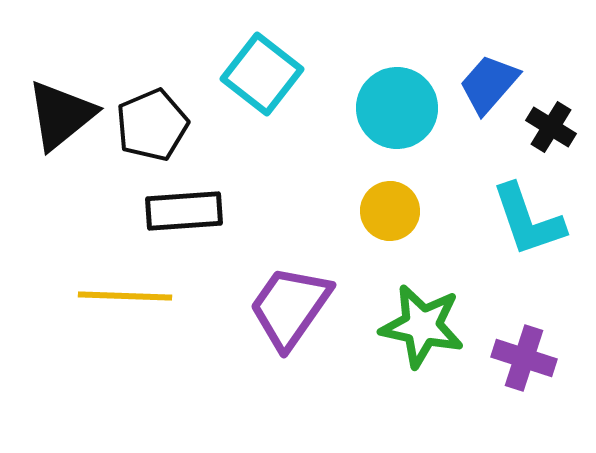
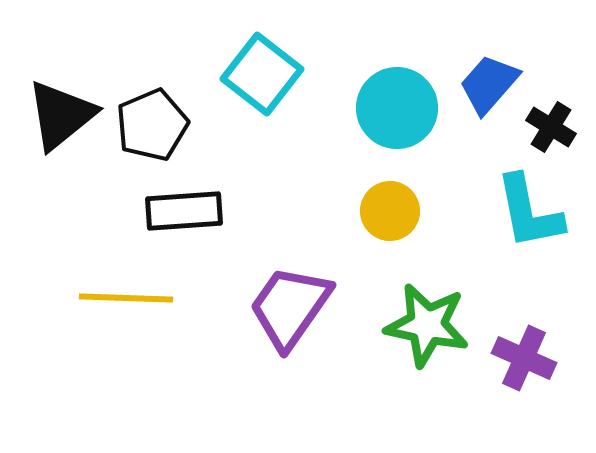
cyan L-shape: moved 1 px right, 8 px up; rotated 8 degrees clockwise
yellow line: moved 1 px right, 2 px down
green star: moved 5 px right, 1 px up
purple cross: rotated 6 degrees clockwise
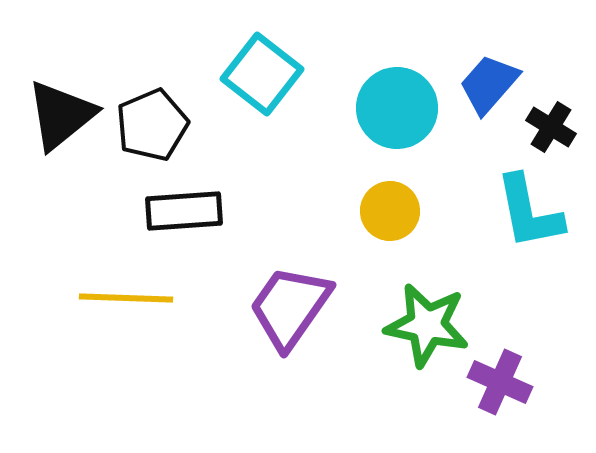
purple cross: moved 24 px left, 24 px down
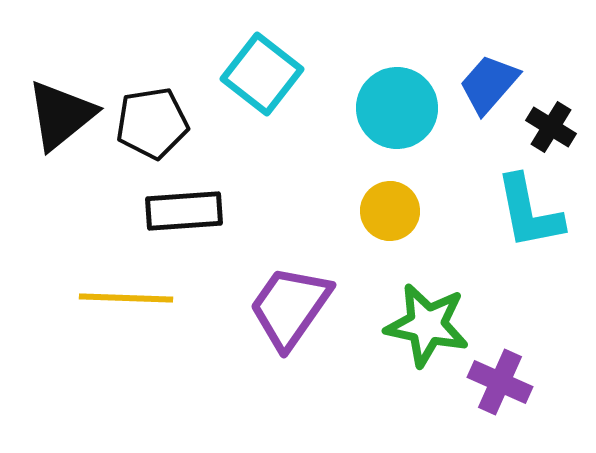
black pentagon: moved 2 px up; rotated 14 degrees clockwise
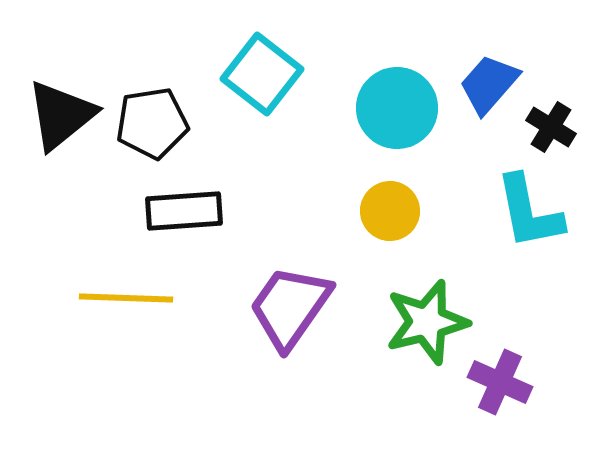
green star: moved 3 px up; rotated 26 degrees counterclockwise
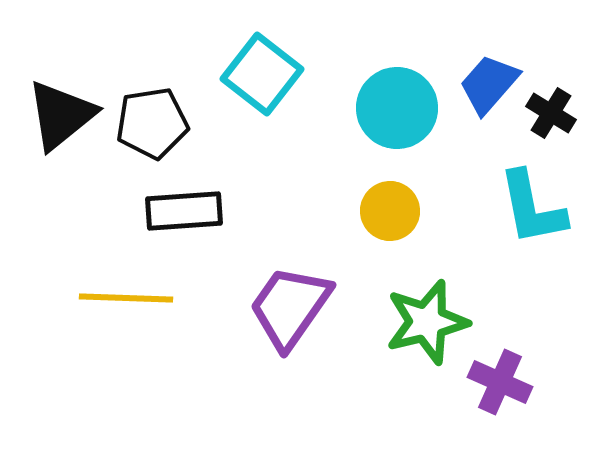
black cross: moved 14 px up
cyan L-shape: moved 3 px right, 4 px up
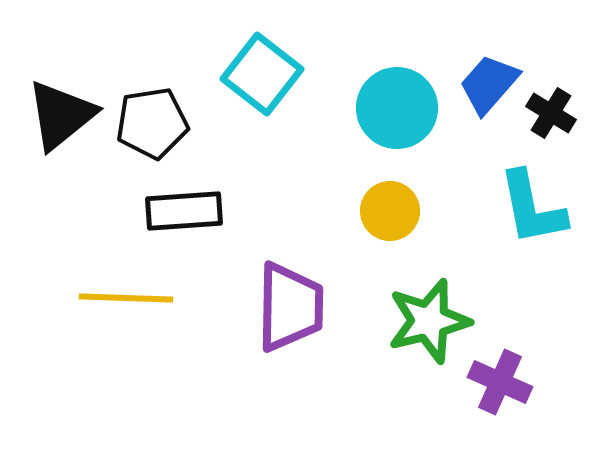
purple trapezoid: rotated 146 degrees clockwise
green star: moved 2 px right, 1 px up
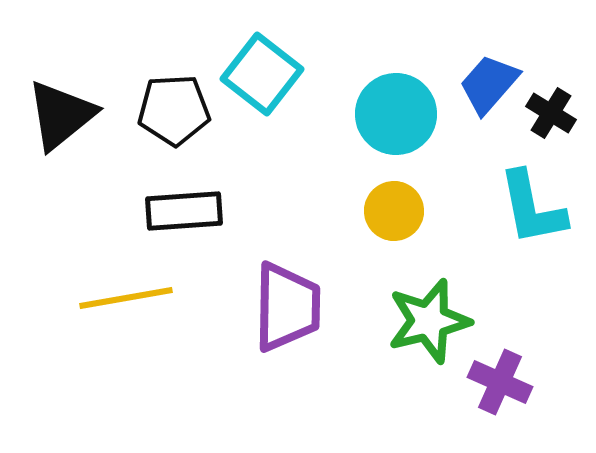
cyan circle: moved 1 px left, 6 px down
black pentagon: moved 22 px right, 13 px up; rotated 6 degrees clockwise
yellow circle: moved 4 px right
yellow line: rotated 12 degrees counterclockwise
purple trapezoid: moved 3 px left
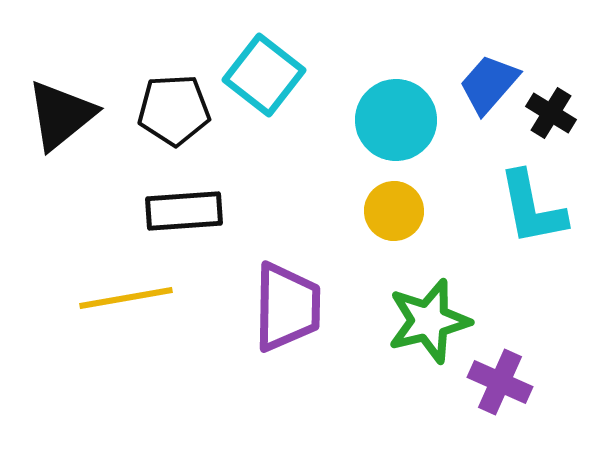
cyan square: moved 2 px right, 1 px down
cyan circle: moved 6 px down
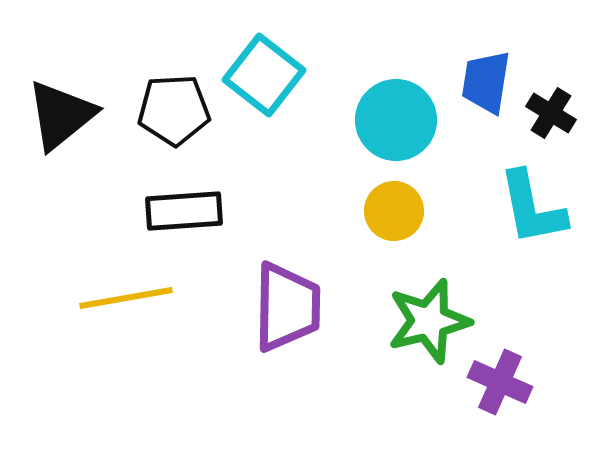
blue trapezoid: moved 3 px left, 2 px up; rotated 32 degrees counterclockwise
